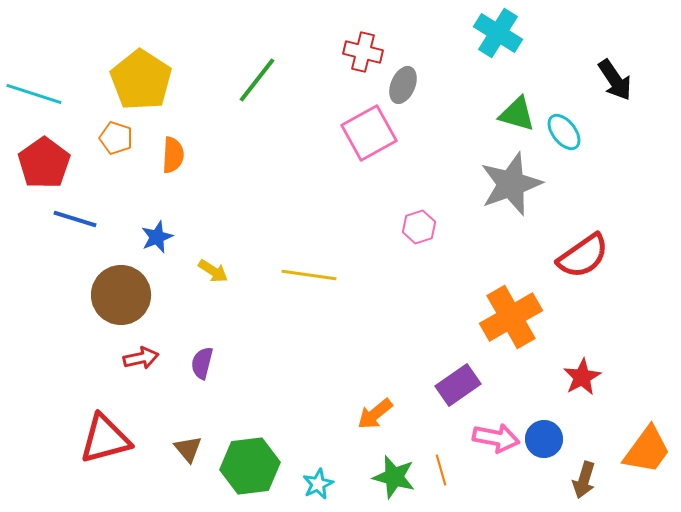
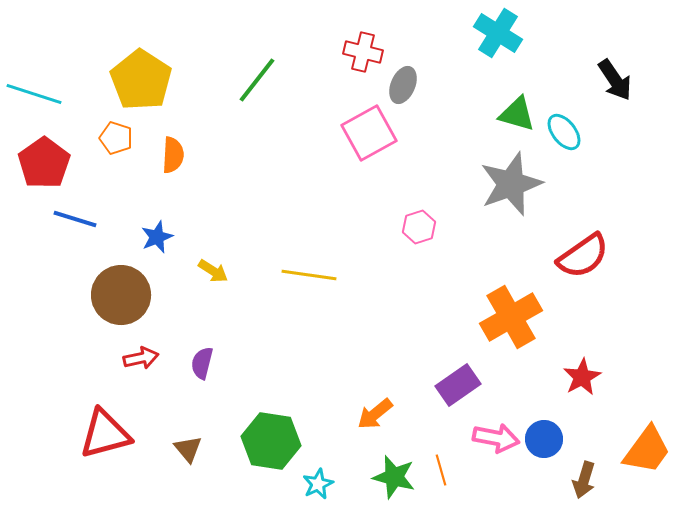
red triangle: moved 5 px up
green hexagon: moved 21 px right, 25 px up; rotated 16 degrees clockwise
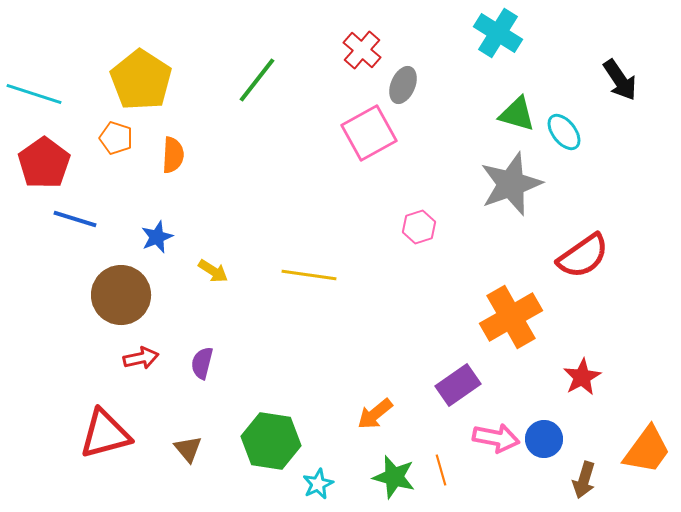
red cross: moved 1 px left, 2 px up; rotated 27 degrees clockwise
black arrow: moved 5 px right
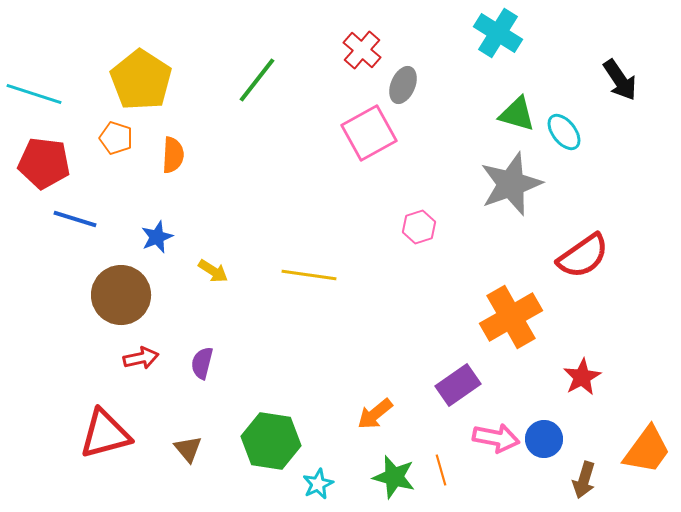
red pentagon: rotated 30 degrees counterclockwise
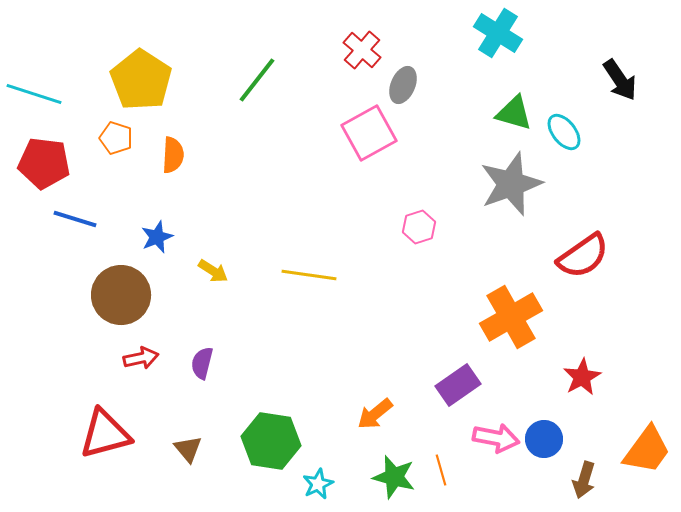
green triangle: moved 3 px left, 1 px up
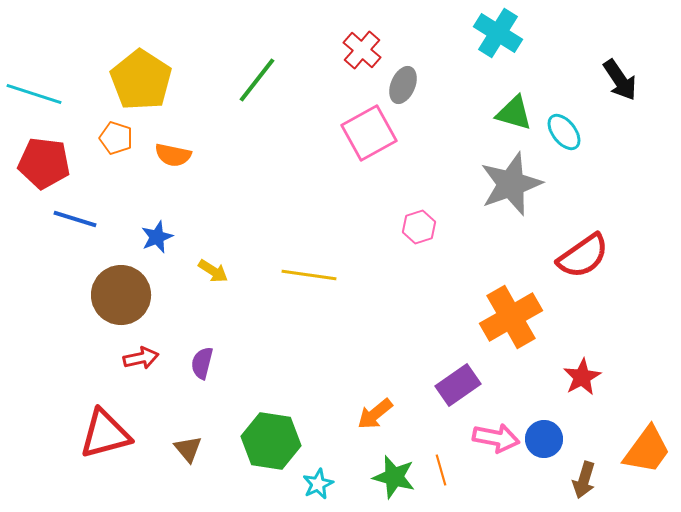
orange semicircle: rotated 99 degrees clockwise
